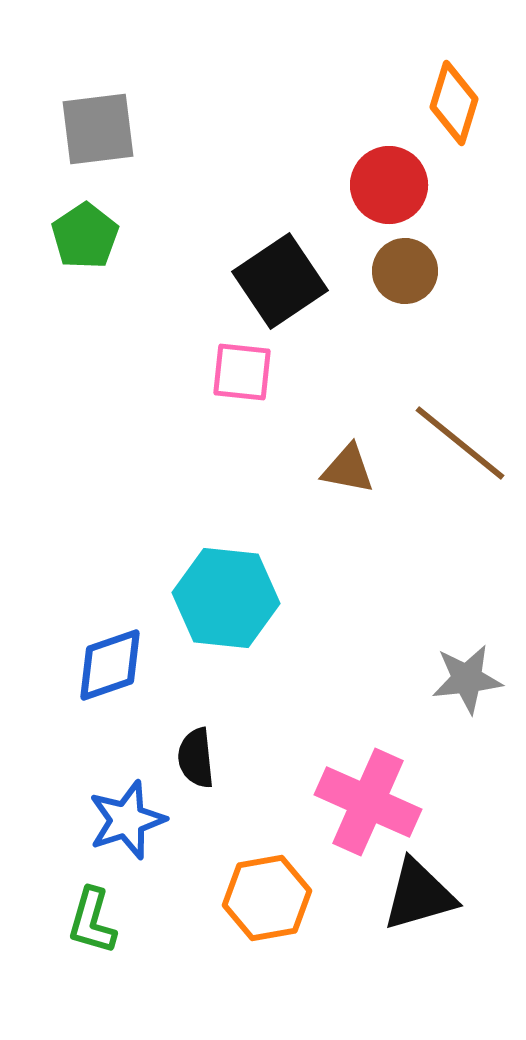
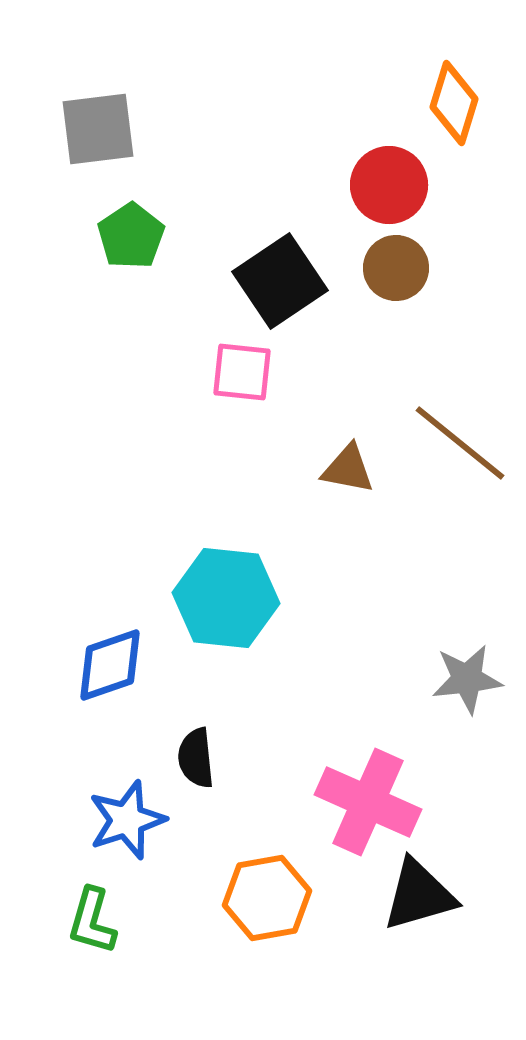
green pentagon: moved 46 px right
brown circle: moved 9 px left, 3 px up
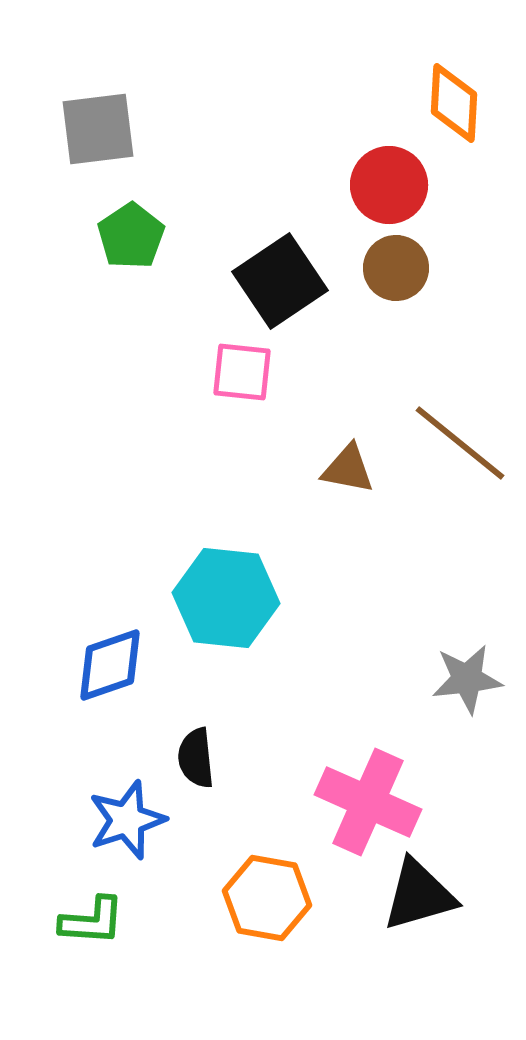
orange diamond: rotated 14 degrees counterclockwise
orange hexagon: rotated 20 degrees clockwise
green L-shape: rotated 102 degrees counterclockwise
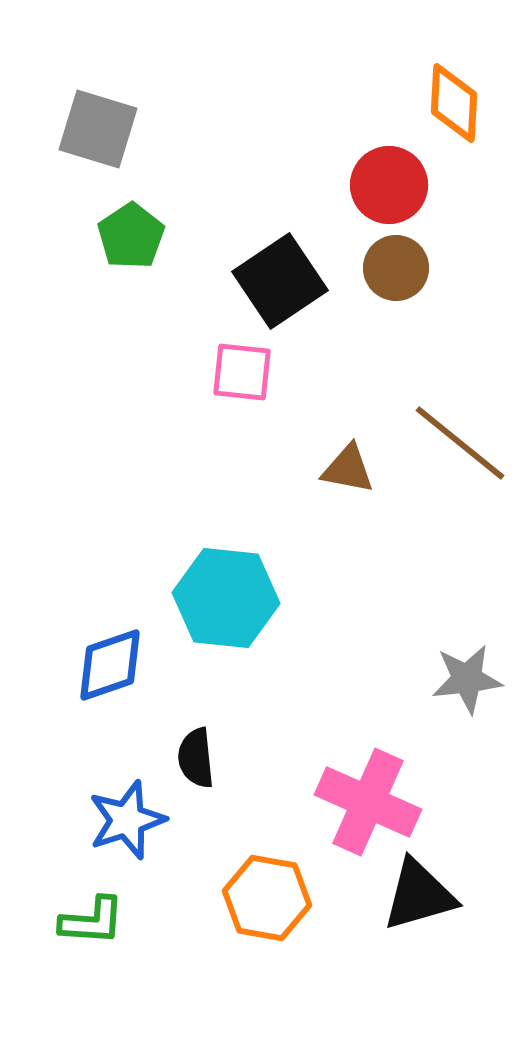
gray square: rotated 24 degrees clockwise
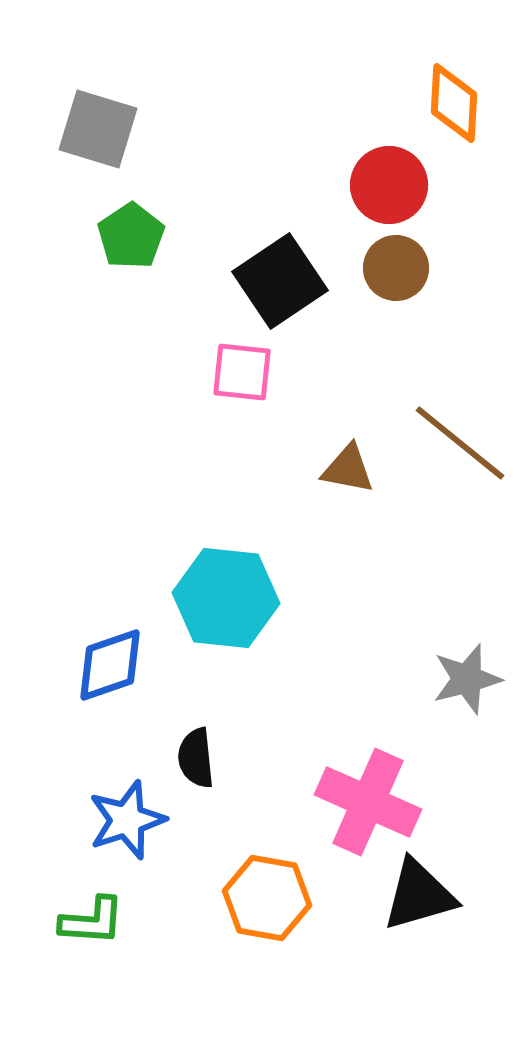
gray star: rotated 8 degrees counterclockwise
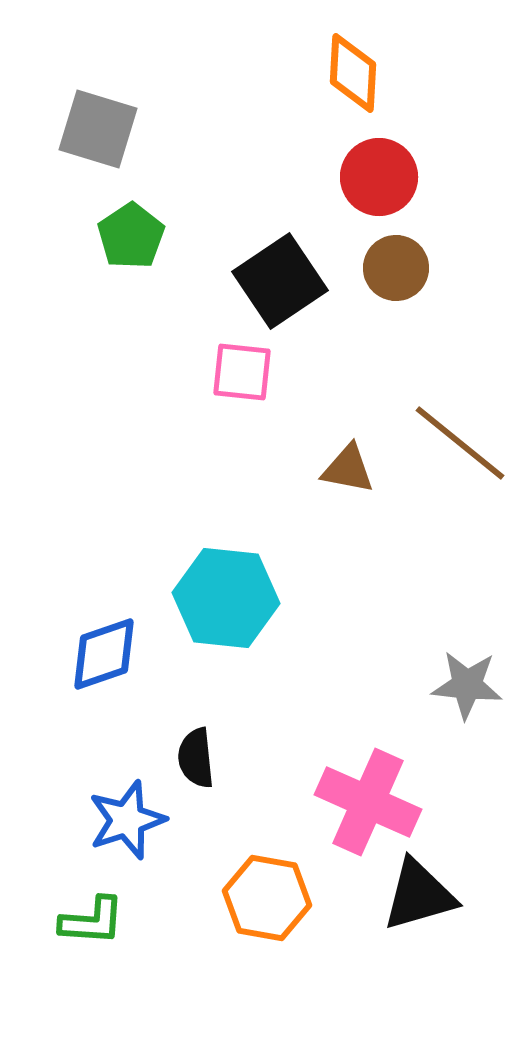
orange diamond: moved 101 px left, 30 px up
red circle: moved 10 px left, 8 px up
blue diamond: moved 6 px left, 11 px up
gray star: moved 6 px down; rotated 20 degrees clockwise
